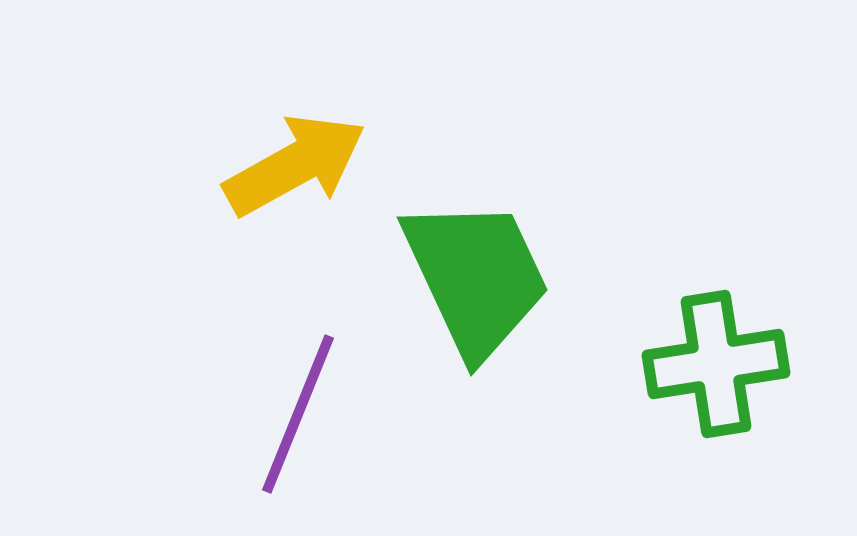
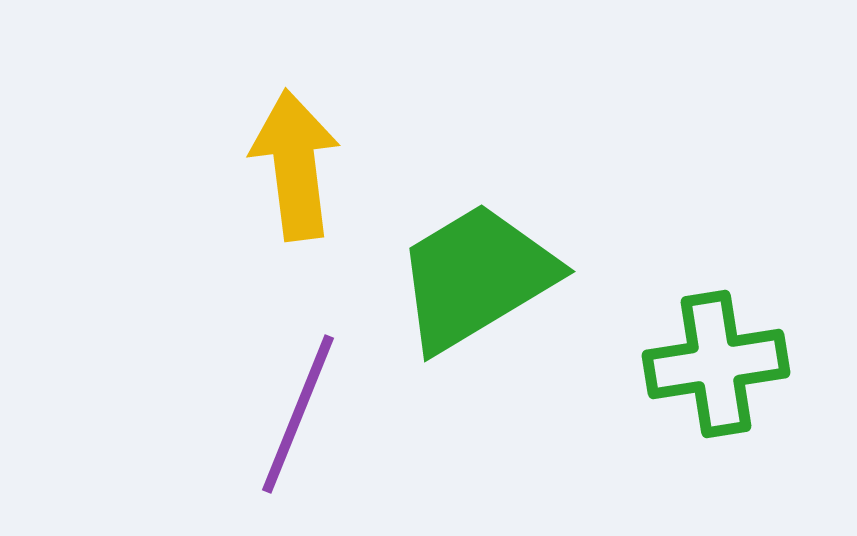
yellow arrow: rotated 68 degrees counterclockwise
green trapezoid: rotated 96 degrees counterclockwise
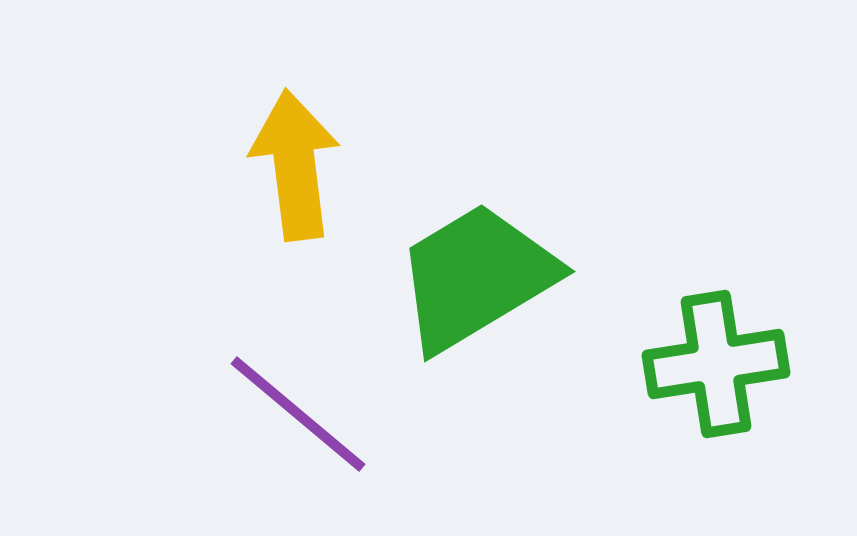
purple line: rotated 72 degrees counterclockwise
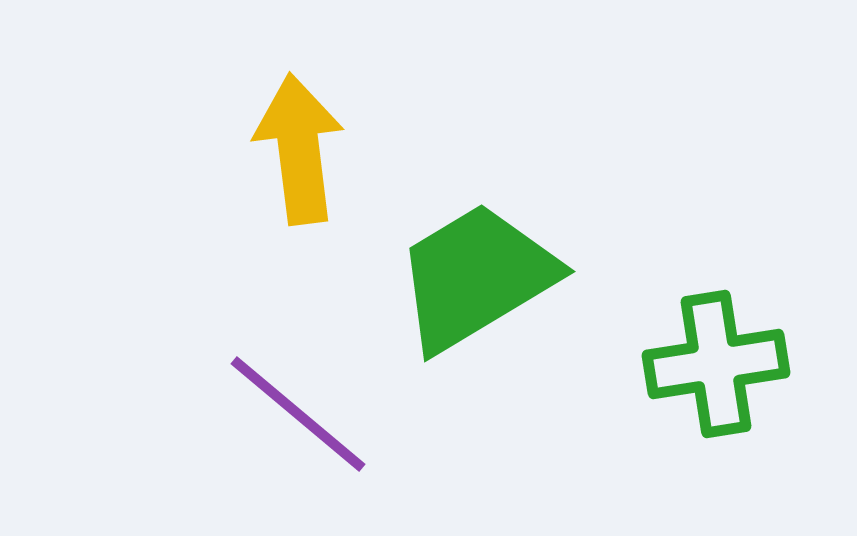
yellow arrow: moved 4 px right, 16 px up
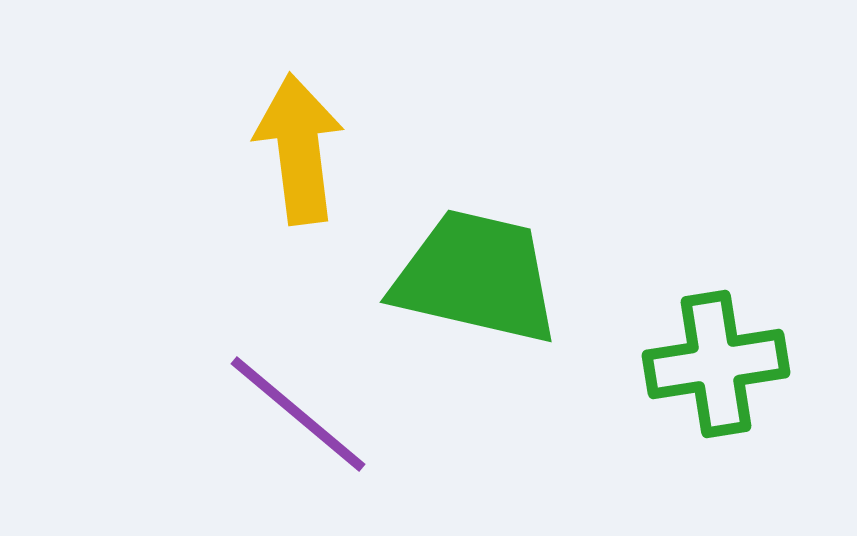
green trapezoid: rotated 44 degrees clockwise
